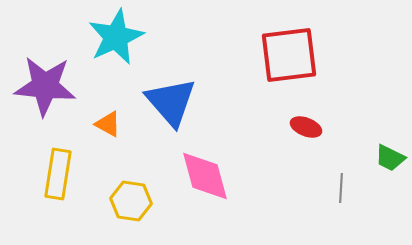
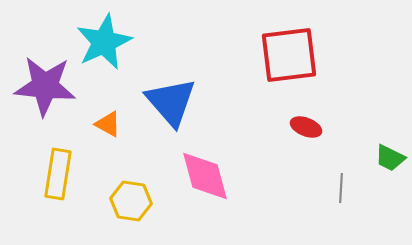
cyan star: moved 12 px left, 5 px down
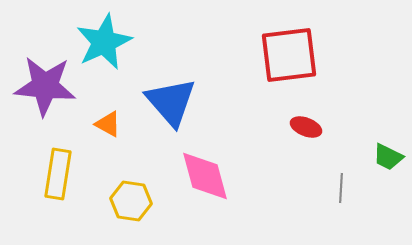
green trapezoid: moved 2 px left, 1 px up
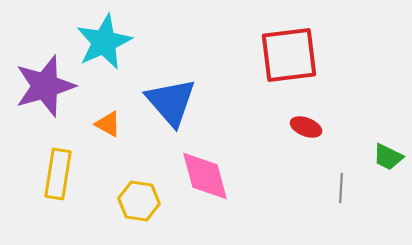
purple star: rotated 22 degrees counterclockwise
yellow hexagon: moved 8 px right
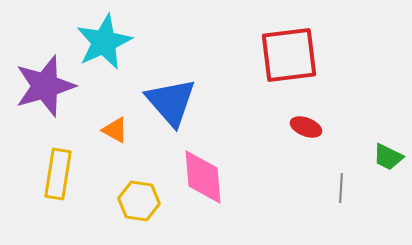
orange triangle: moved 7 px right, 6 px down
pink diamond: moved 2 px left, 1 px down; rotated 10 degrees clockwise
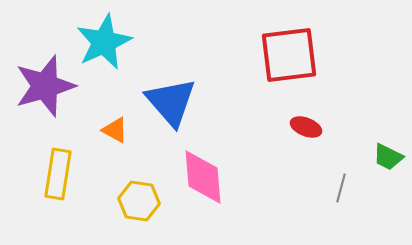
gray line: rotated 12 degrees clockwise
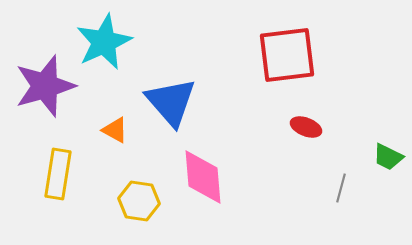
red square: moved 2 px left
